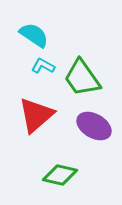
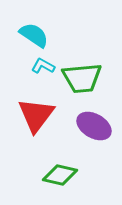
green trapezoid: rotated 60 degrees counterclockwise
red triangle: rotated 12 degrees counterclockwise
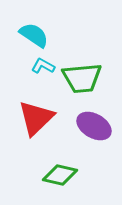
red triangle: moved 3 px down; rotated 9 degrees clockwise
